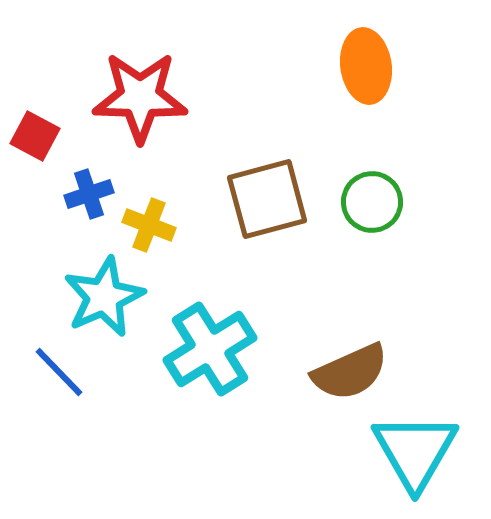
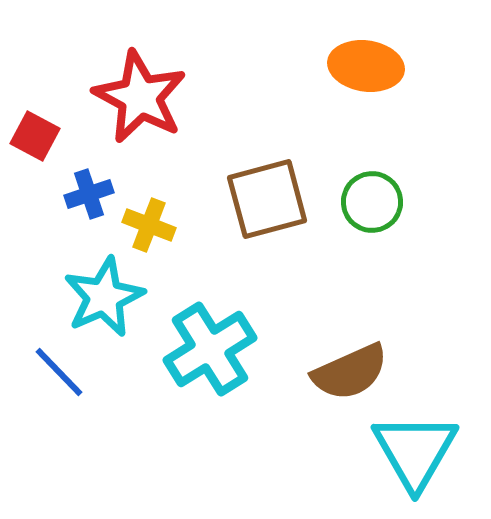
orange ellipse: rotated 74 degrees counterclockwise
red star: rotated 26 degrees clockwise
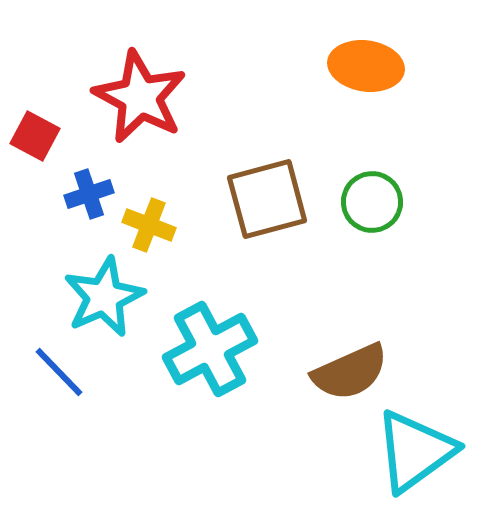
cyan cross: rotated 4 degrees clockwise
cyan triangle: rotated 24 degrees clockwise
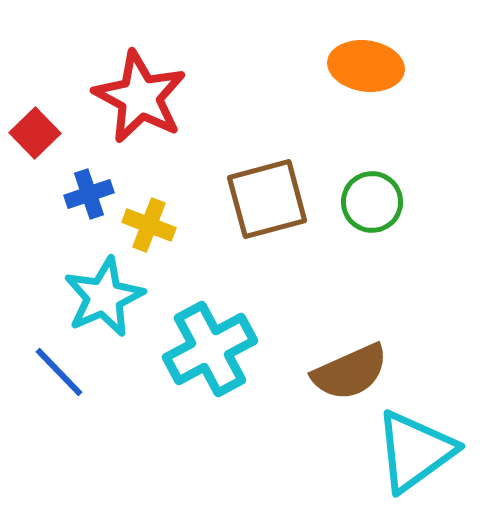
red square: moved 3 px up; rotated 18 degrees clockwise
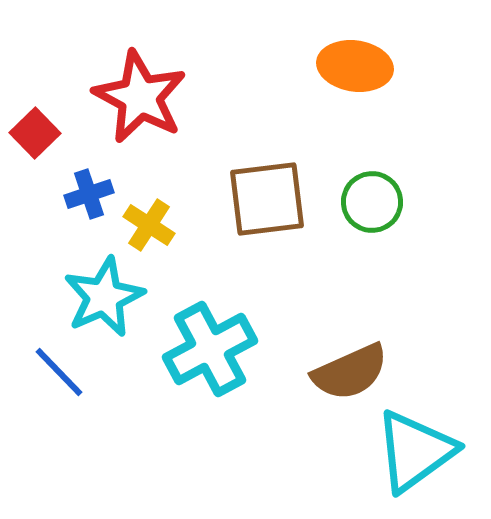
orange ellipse: moved 11 px left
brown square: rotated 8 degrees clockwise
yellow cross: rotated 12 degrees clockwise
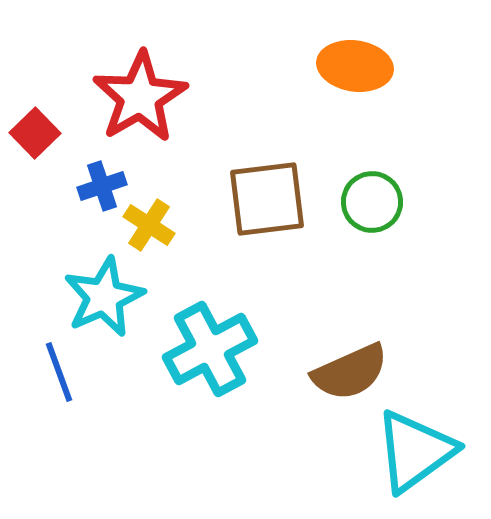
red star: rotated 14 degrees clockwise
blue cross: moved 13 px right, 8 px up
blue line: rotated 24 degrees clockwise
